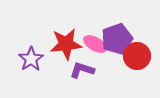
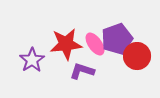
pink ellipse: rotated 25 degrees clockwise
purple star: moved 1 px right, 1 px down
purple L-shape: moved 1 px down
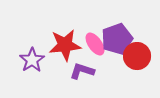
red star: moved 1 px left, 1 px down
